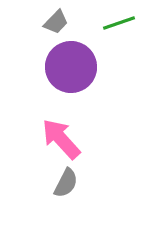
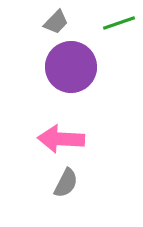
pink arrow: rotated 45 degrees counterclockwise
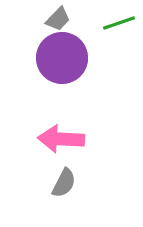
gray trapezoid: moved 2 px right, 3 px up
purple circle: moved 9 px left, 9 px up
gray semicircle: moved 2 px left
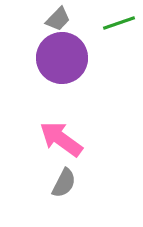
pink arrow: rotated 33 degrees clockwise
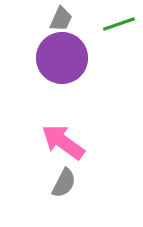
gray trapezoid: moved 3 px right; rotated 20 degrees counterclockwise
green line: moved 1 px down
pink arrow: moved 2 px right, 3 px down
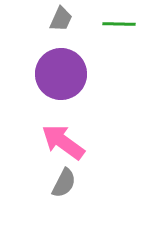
green line: rotated 20 degrees clockwise
purple circle: moved 1 px left, 16 px down
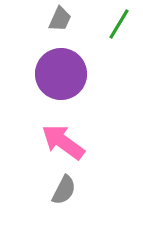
gray trapezoid: moved 1 px left
green line: rotated 60 degrees counterclockwise
gray semicircle: moved 7 px down
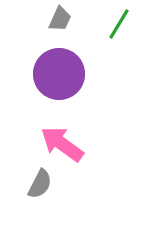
purple circle: moved 2 px left
pink arrow: moved 1 px left, 2 px down
gray semicircle: moved 24 px left, 6 px up
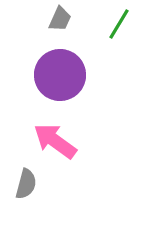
purple circle: moved 1 px right, 1 px down
pink arrow: moved 7 px left, 3 px up
gray semicircle: moved 14 px left; rotated 12 degrees counterclockwise
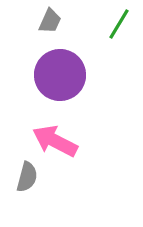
gray trapezoid: moved 10 px left, 2 px down
pink arrow: rotated 9 degrees counterclockwise
gray semicircle: moved 1 px right, 7 px up
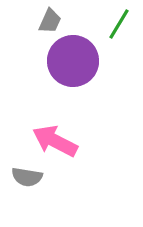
purple circle: moved 13 px right, 14 px up
gray semicircle: rotated 84 degrees clockwise
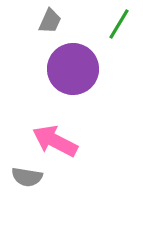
purple circle: moved 8 px down
